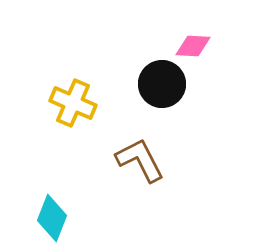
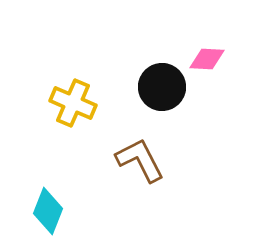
pink diamond: moved 14 px right, 13 px down
black circle: moved 3 px down
cyan diamond: moved 4 px left, 7 px up
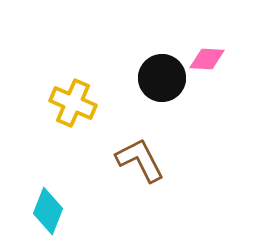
black circle: moved 9 px up
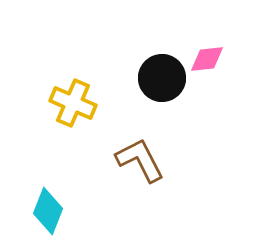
pink diamond: rotated 9 degrees counterclockwise
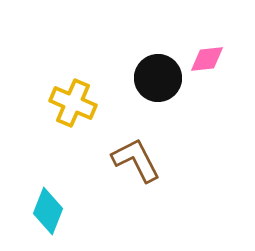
black circle: moved 4 px left
brown L-shape: moved 4 px left
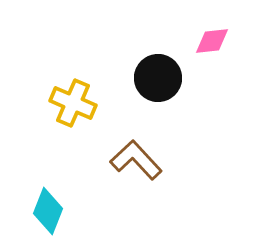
pink diamond: moved 5 px right, 18 px up
brown L-shape: rotated 16 degrees counterclockwise
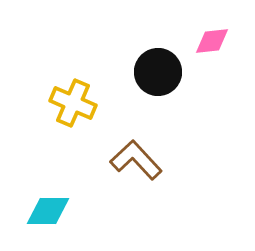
black circle: moved 6 px up
cyan diamond: rotated 69 degrees clockwise
